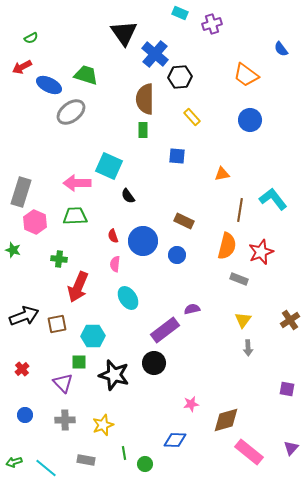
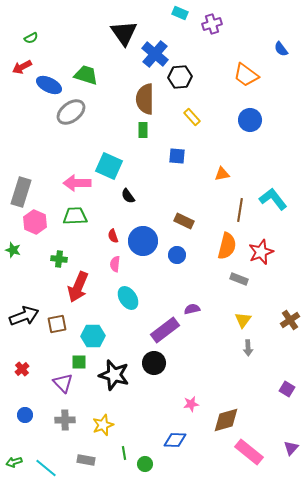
purple square at (287, 389): rotated 21 degrees clockwise
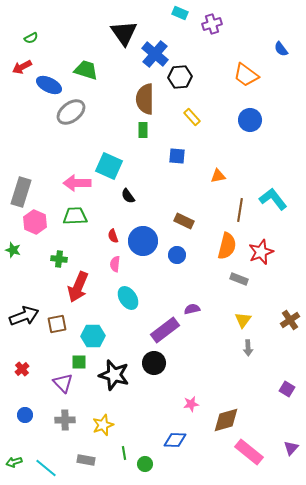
green trapezoid at (86, 75): moved 5 px up
orange triangle at (222, 174): moved 4 px left, 2 px down
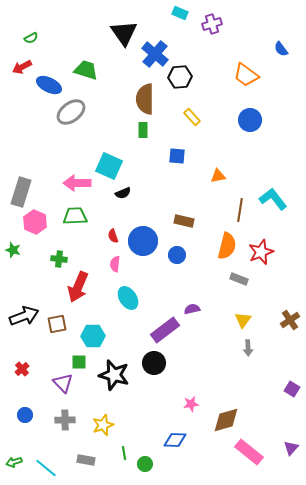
black semicircle at (128, 196): moved 5 px left, 3 px up; rotated 77 degrees counterclockwise
brown rectangle at (184, 221): rotated 12 degrees counterclockwise
purple square at (287, 389): moved 5 px right
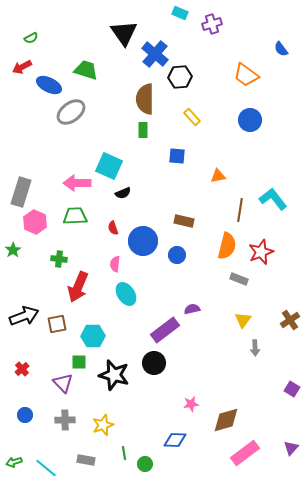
red semicircle at (113, 236): moved 8 px up
green star at (13, 250): rotated 21 degrees clockwise
cyan ellipse at (128, 298): moved 2 px left, 4 px up
gray arrow at (248, 348): moved 7 px right
pink rectangle at (249, 452): moved 4 px left, 1 px down; rotated 76 degrees counterclockwise
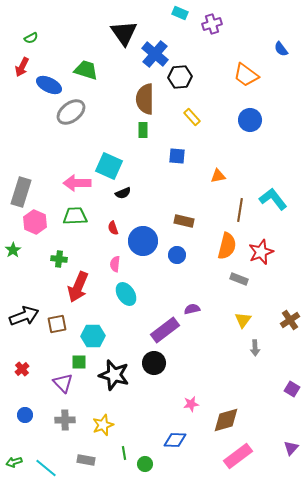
red arrow at (22, 67): rotated 36 degrees counterclockwise
pink rectangle at (245, 453): moved 7 px left, 3 px down
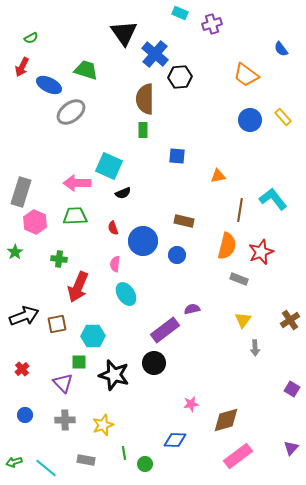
yellow rectangle at (192, 117): moved 91 px right
green star at (13, 250): moved 2 px right, 2 px down
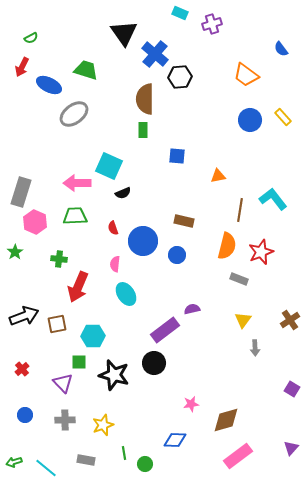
gray ellipse at (71, 112): moved 3 px right, 2 px down
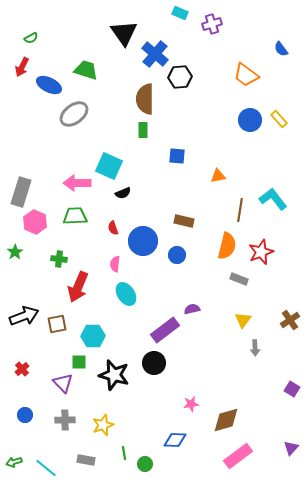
yellow rectangle at (283, 117): moved 4 px left, 2 px down
